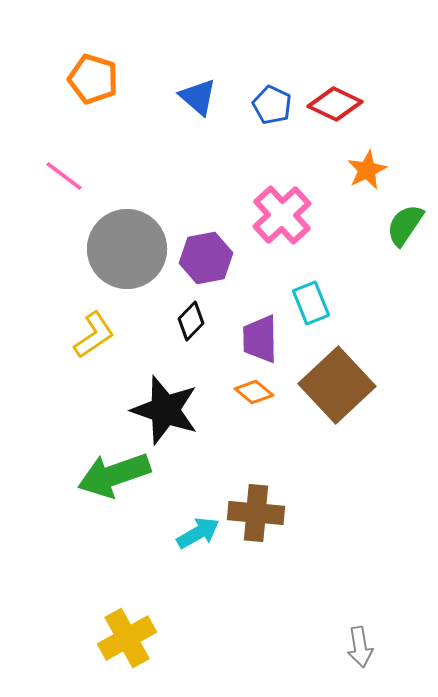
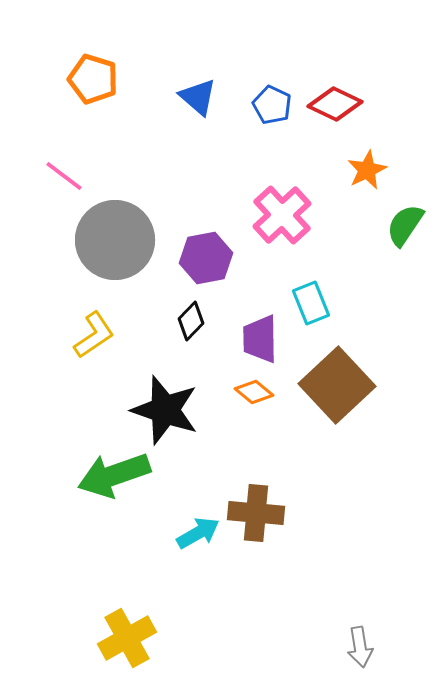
gray circle: moved 12 px left, 9 px up
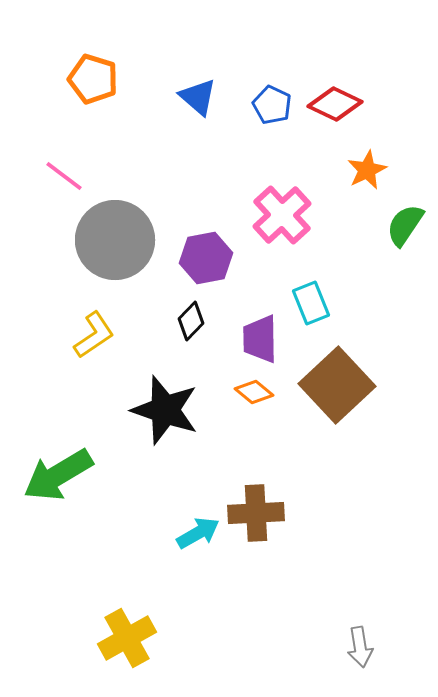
green arrow: moved 56 px left; rotated 12 degrees counterclockwise
brown cross: rotated 8 degrees counterclockwise
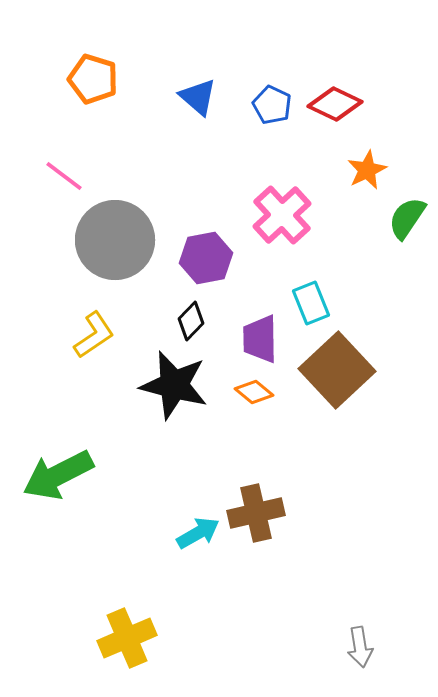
green semicircle: moved 2 px right, 7 px up
brown square: moved 15 px up
black star: moved 9 px right, 25 px up; rotated 4 degrees counterclockwise
green arrow: rotated 4 degrees clockwise
brown cross: rotated 10 degrees counterclockwise
yellow cross: rotated 6 degrees clockwise
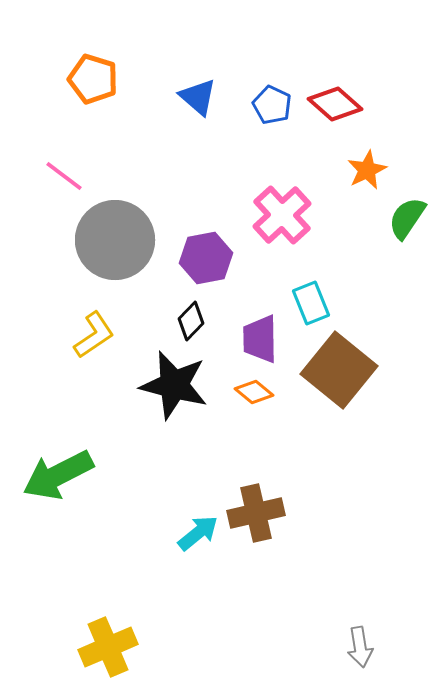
red diamond: rotated 16 degrees clockwise
brown square: moved 2 px right; rotated 8 degrees counterclockwise
cyan arrow: rotated 9 degrees counterclockwise
yellow cross: moved 19 px left, 9 px down
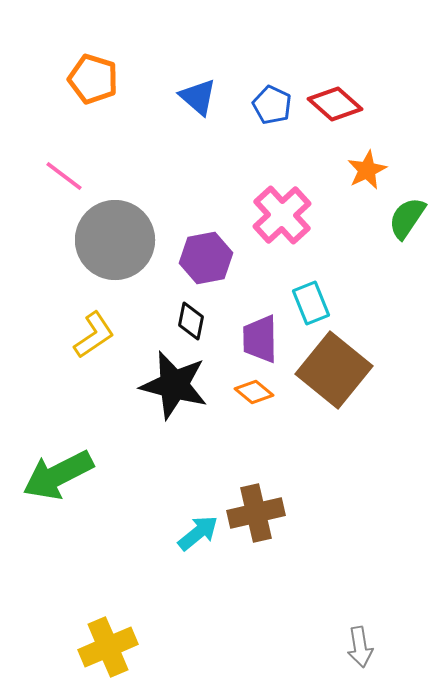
black diamond: rotated 33 degrees counterclockwise
brown square: moved 5 px left
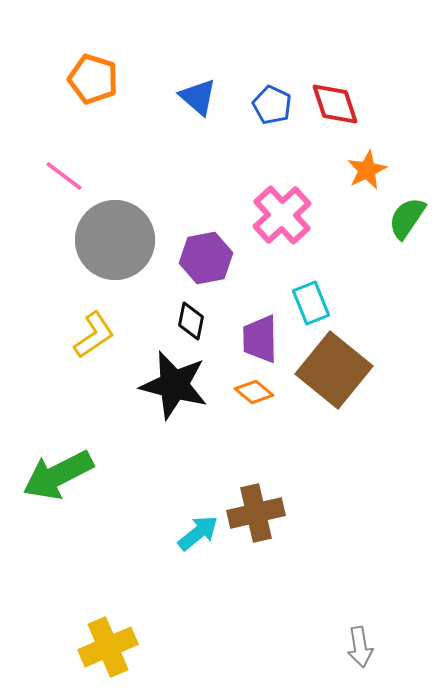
red diamond: rotated 30 degrees clockwise
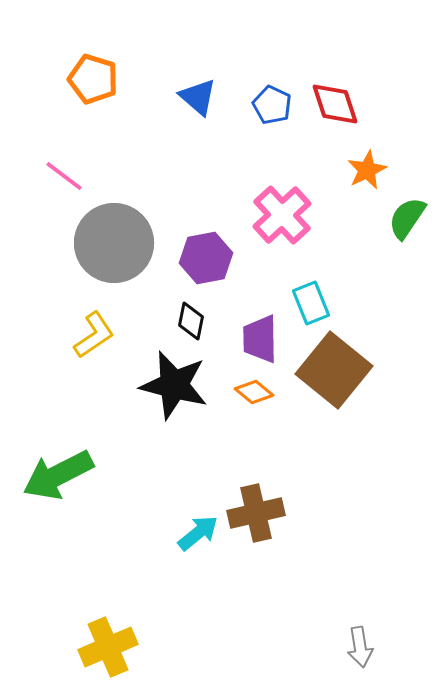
gray circle: moved 1 px left, 3 px down
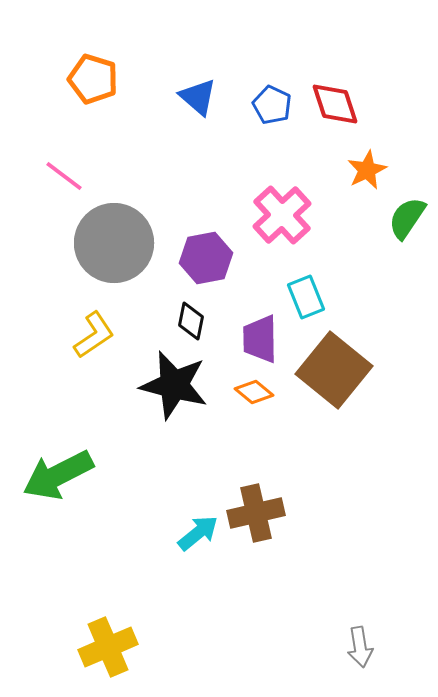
cyan rectangle: moved 5 px left, 6 px up
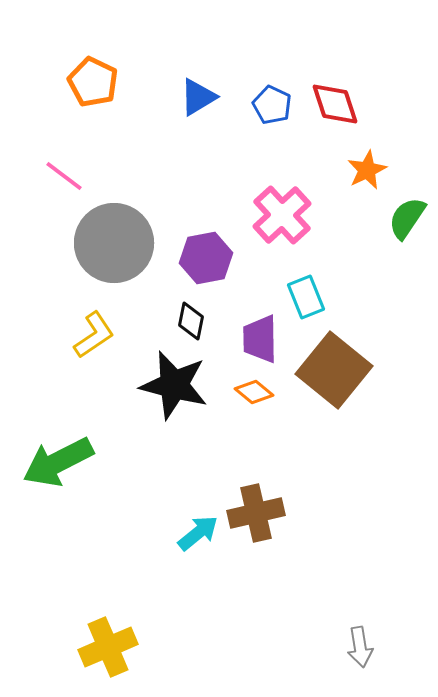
orange pentagon: moved 3 px down; rotated 9 degrees clockwise
blue triangle: rotated 48 degrees clockwise
green arrow: moved 13 px up
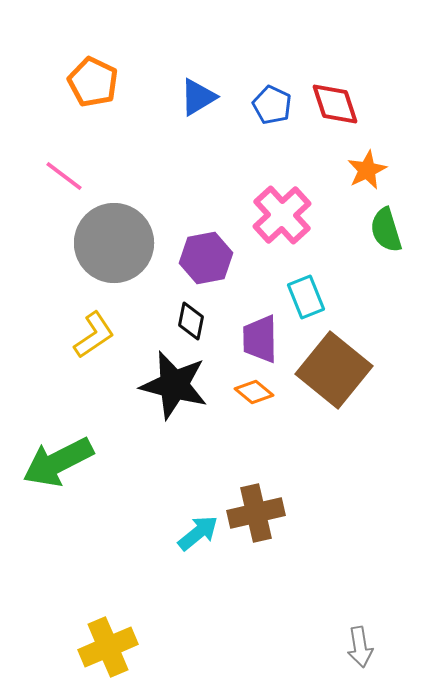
green semicircle: moved 21 px left, 12 px down; rotated 51 degrees counterclockwise
